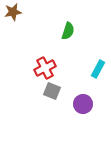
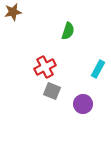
red cross: moved 1 px up
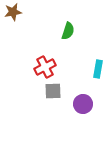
cyan rectangle: rotated 18 degrees counterclockwise
gray square: moved 1 px right; rotated 24 degrees counterclockwise
